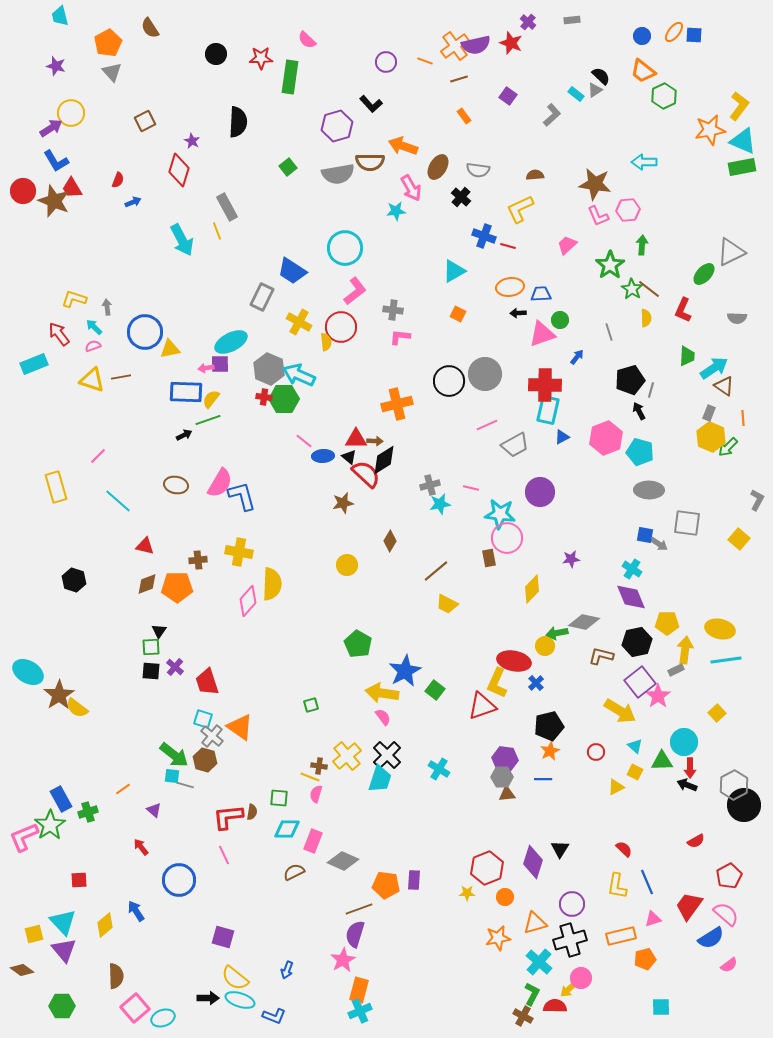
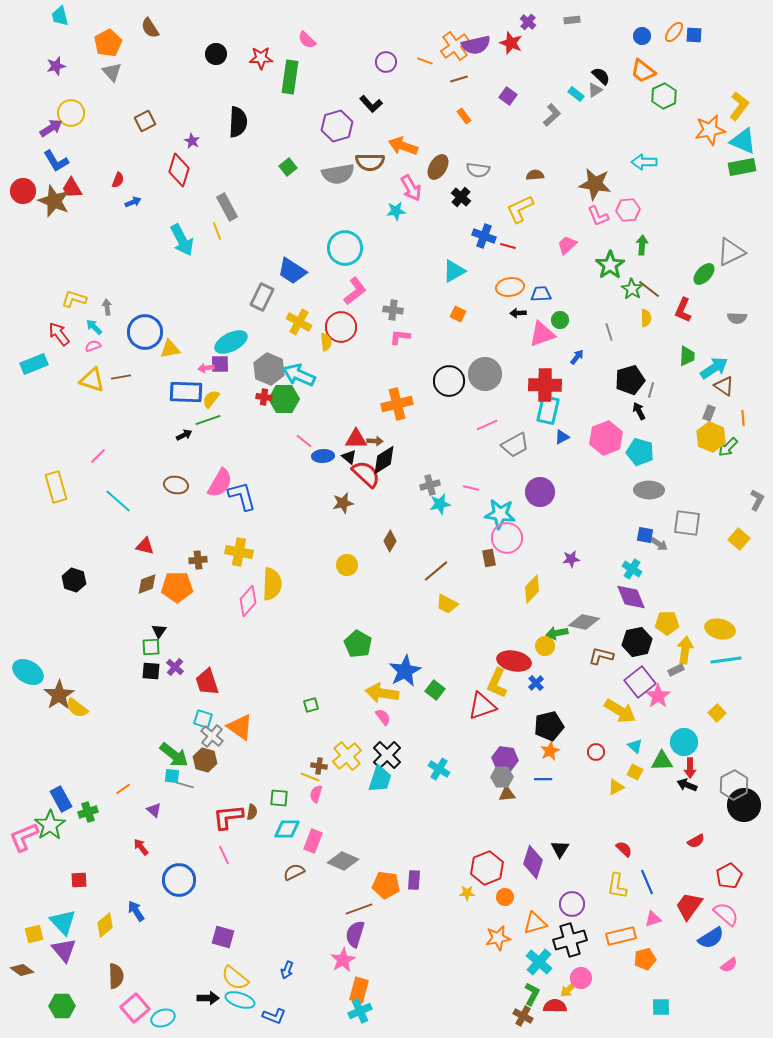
purple star at (56, 66): rotated 30 degrees counterclockwise
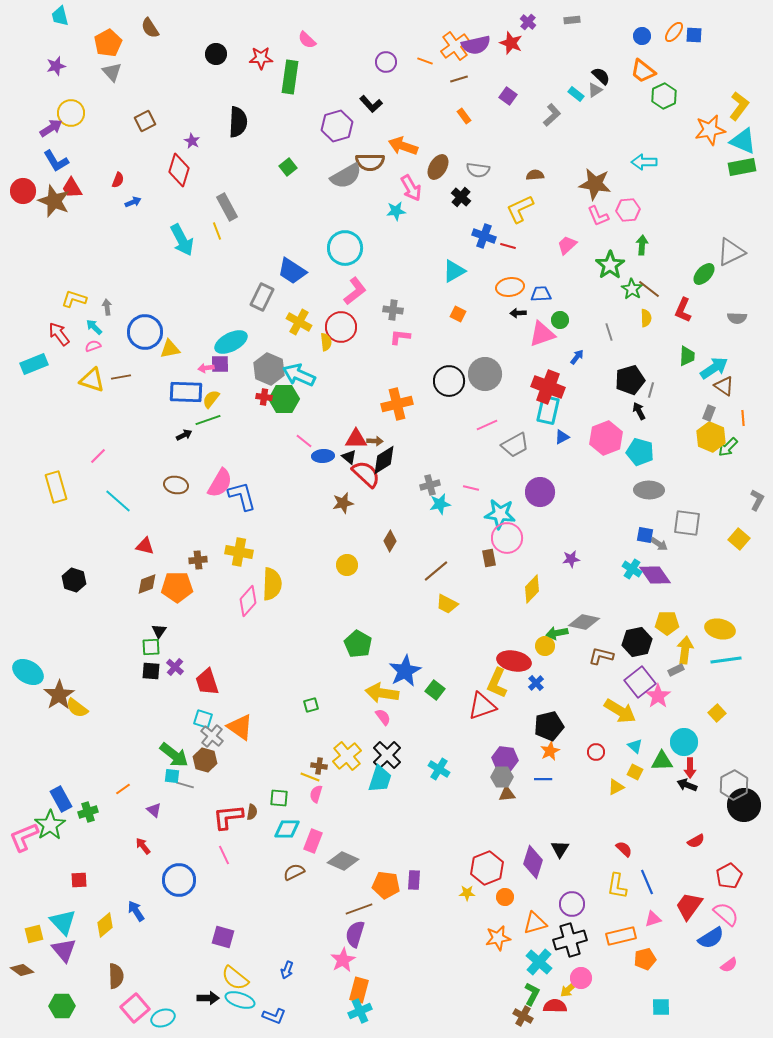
gray semicircle at (338, 174): moved 8 px right, 2 px down; rotated 20 degrees counterclockwise
red cross at (545, 385): moved 3 px right, 2 px down; rotated 20 degrees clockwise
purple diamond at (631, 597): moved 24 px right, 22 px up; rotated 12 degrees counterclockwise
red arrow at (141, 847): moved 2 px right, 1 px up
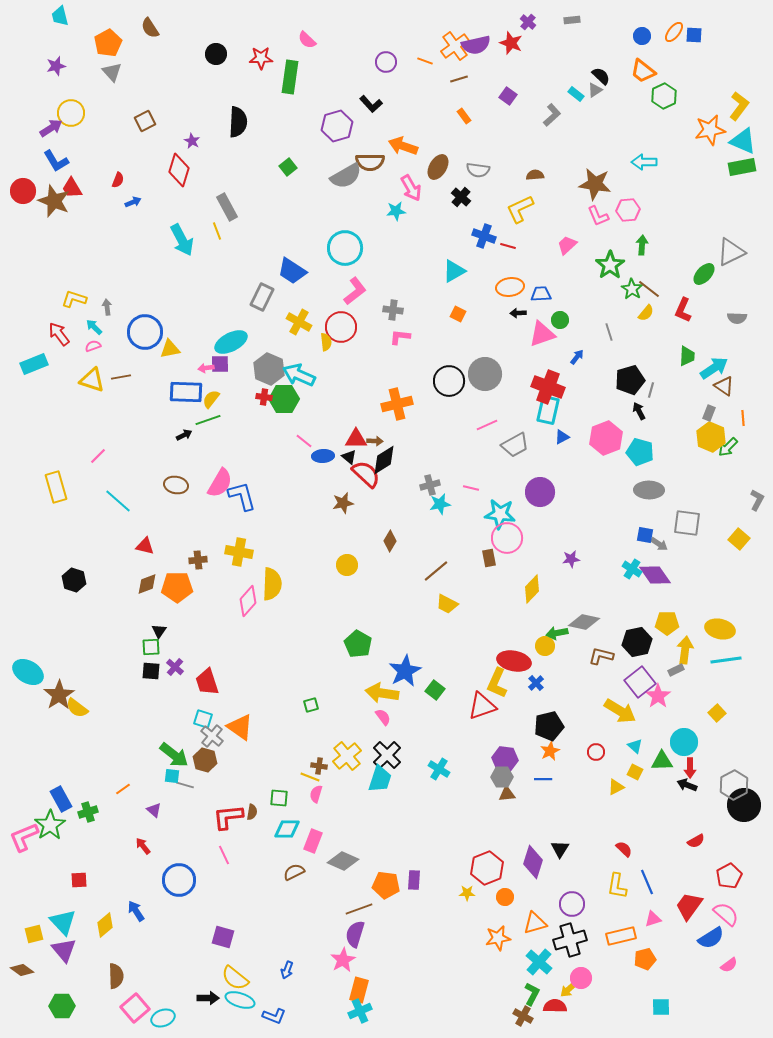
yellow semicircle at (646, 318): moved 5 px up; rotated 42 degrees clockwise
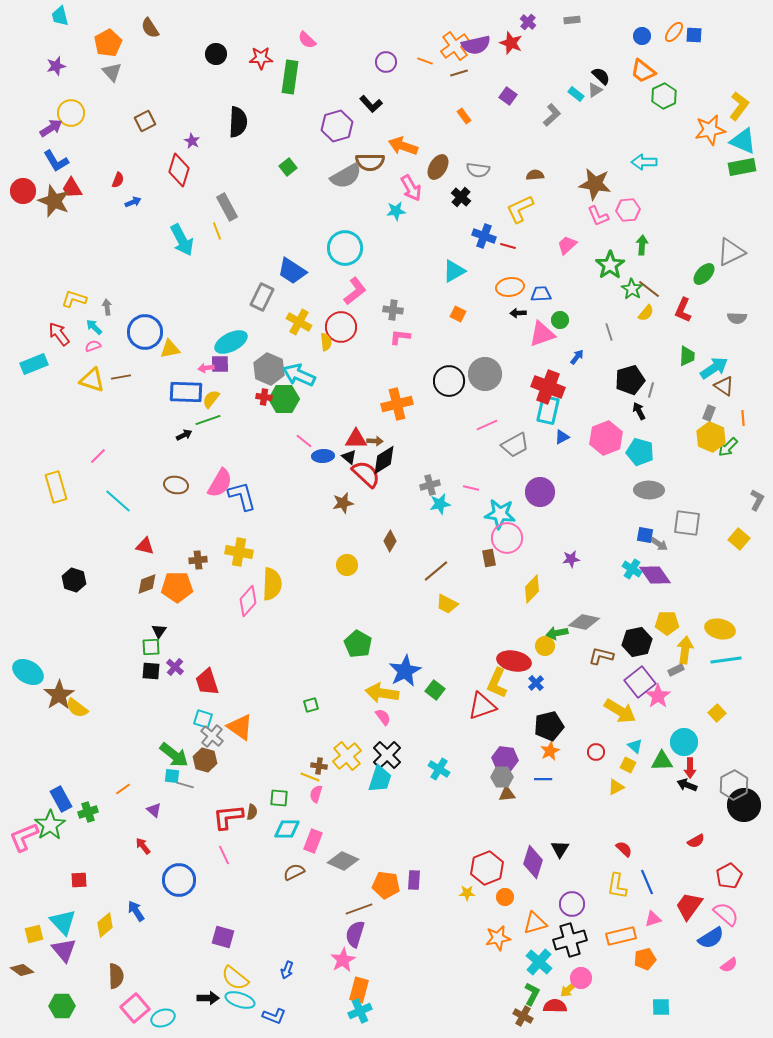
brown line at (459, 79): moved 6 px up
yellow square at (635, 772): moved 7 px left, 7 px up
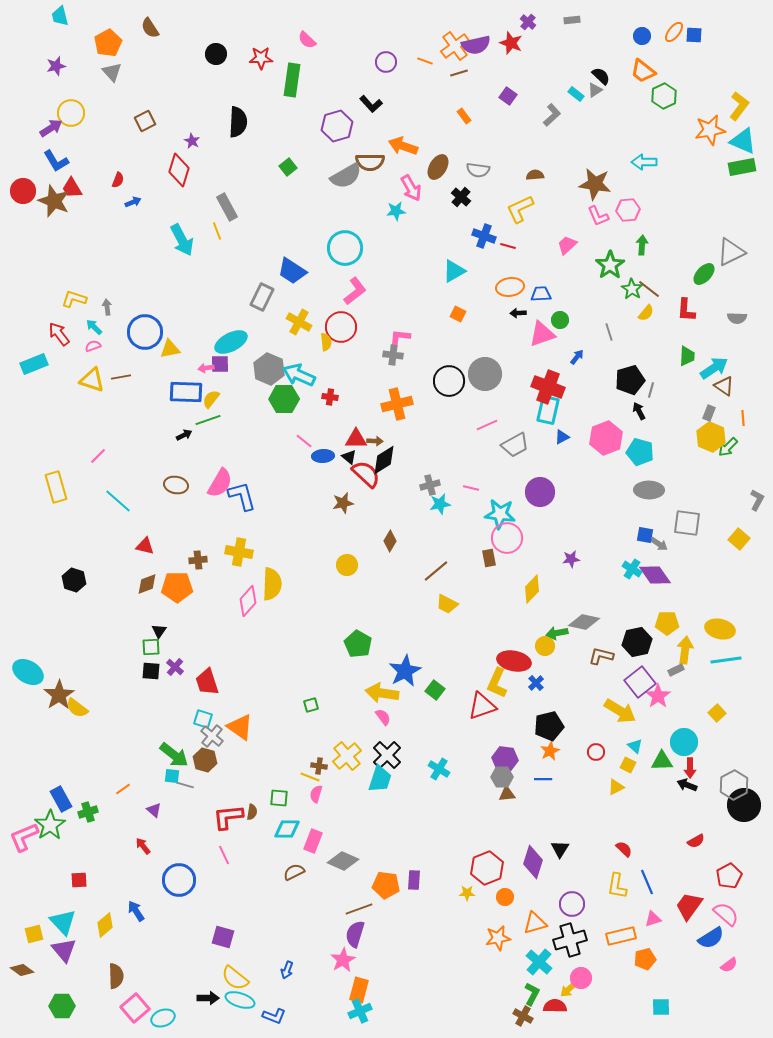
green rectangle at (290, 77): moved 2 px right, 3 px down
gray cross at (393, 310): moved 45 px down
red L-shape at (683, 310): moved 3 px right; rotated 20 degrees counterclockwise
red cross at (264, 397): moved 66 px right
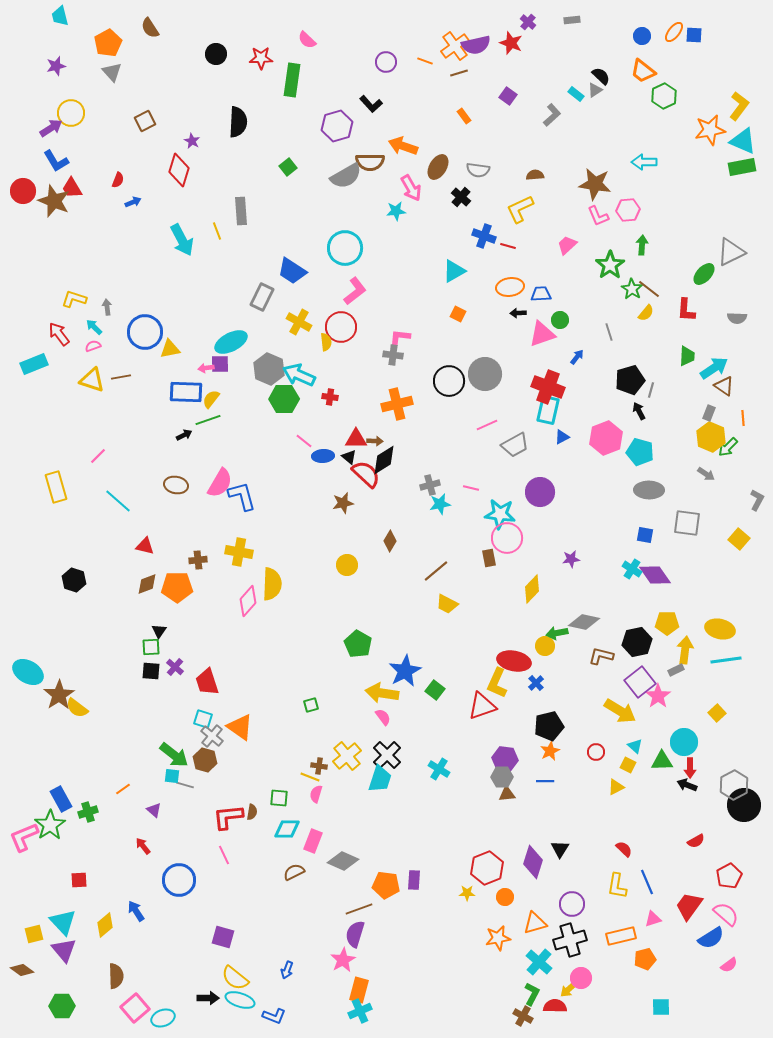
gray rectangle at (227, 207): moved 14 px right, 4 px down; rotated 24 degrees clockwise
gray arrow at (659, 544): moved 47 px right, 70 px up
blue line at (543, 779): moved 2 px right, 2 px down
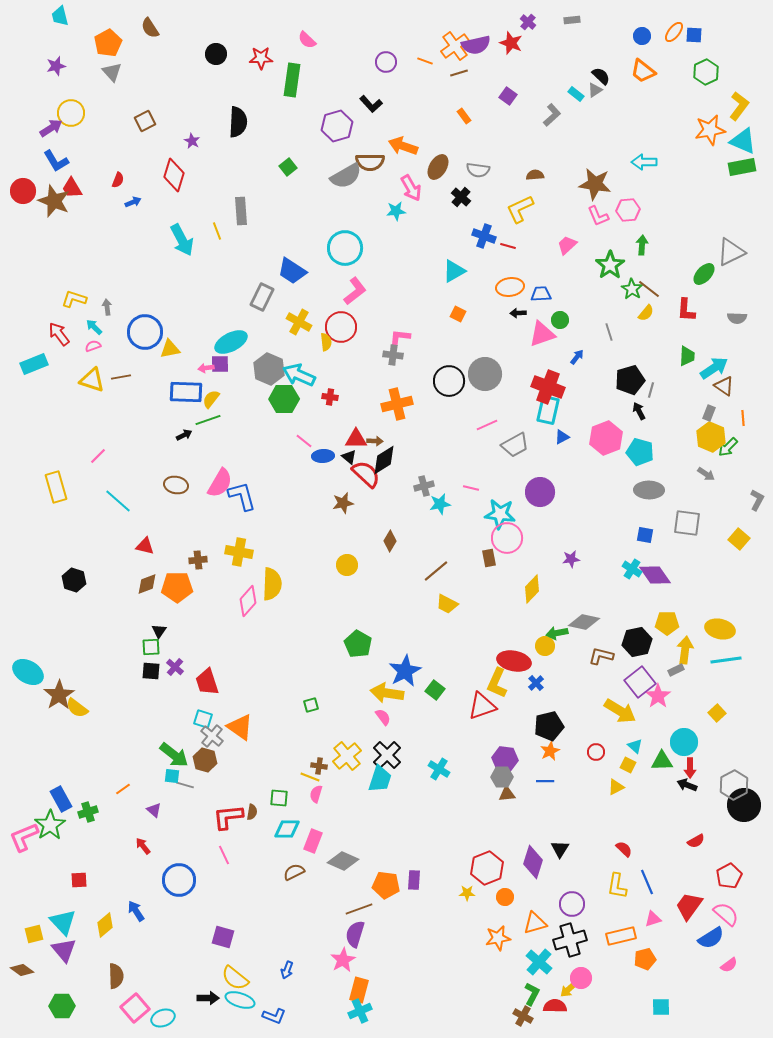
green hexagon at (664, 96): moved 42 px right, 24 px up
red diamond at (179, 170): moved 5 px left, 5 px down
gray cross at (430, 485): moved 6 px left, 1 px down
yellow arrow at (382, 693): moved 5 px right
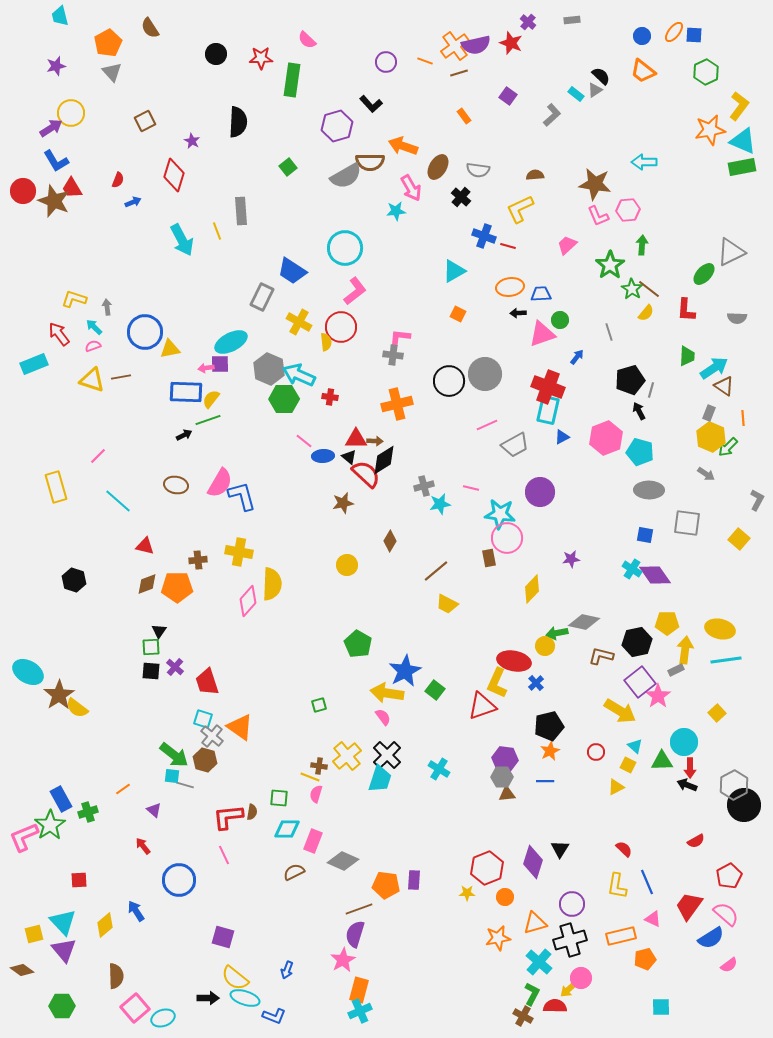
green square at (311, 705): moved 8 px right
pink triangle at (653, 919): rotated 42 degrees clockwise
cyan ellipse at (240, 1000): moved 5 px right, 2 px up
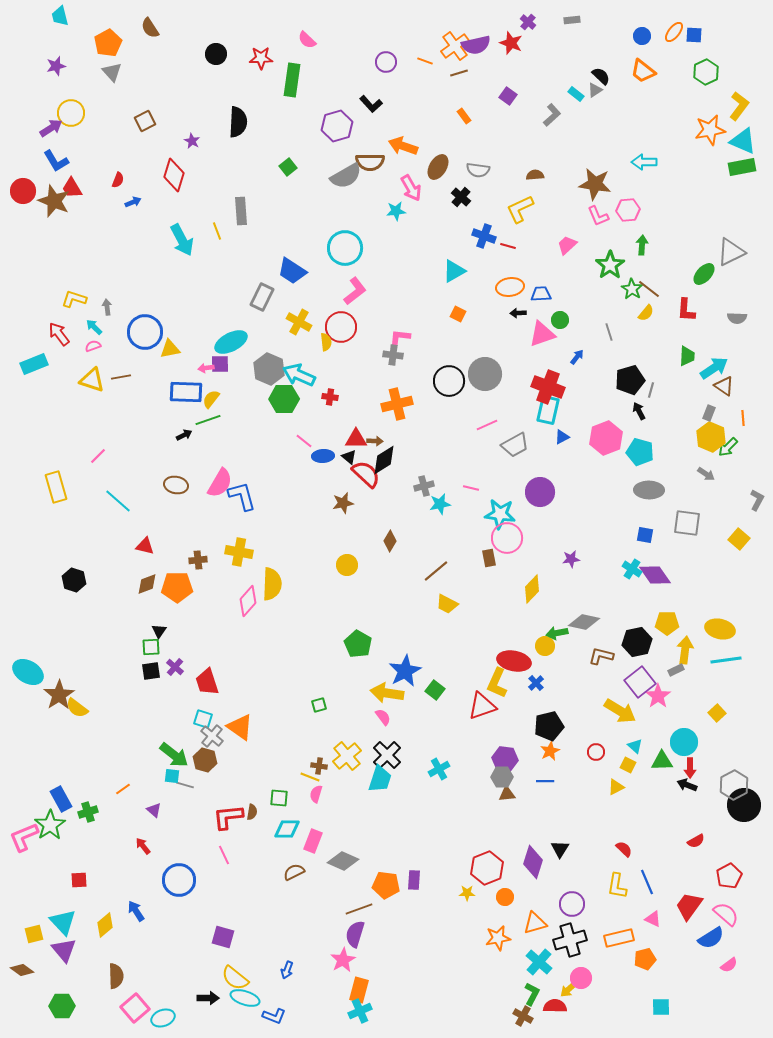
black square at (151, 671): rotated 12 degrees counterclockwise
cyan cross at (439, 769): rotated 30 degrees clockwise
orange rectangle at (621, 936): moved 2 px left, 2 px down
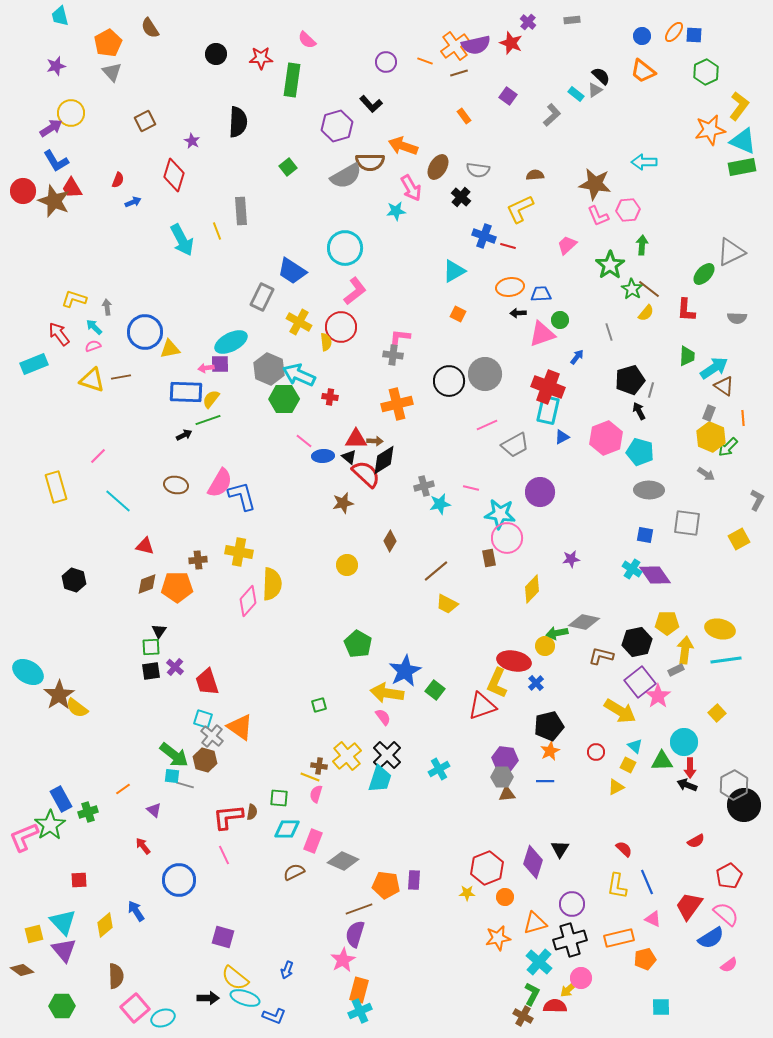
yellow square at (739, 539): rotated 20 degrees clockwise
